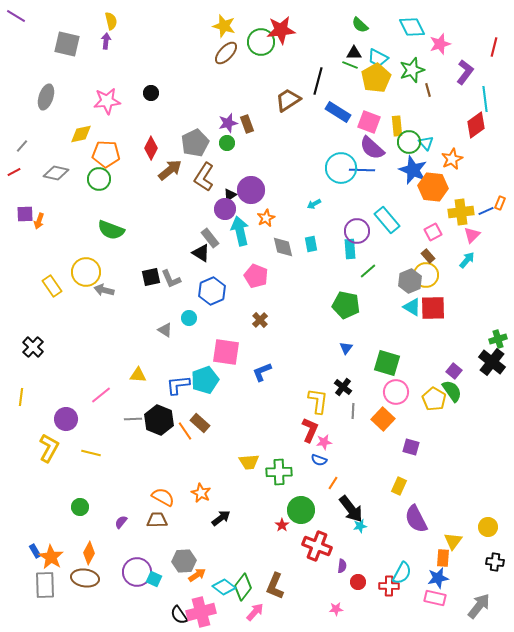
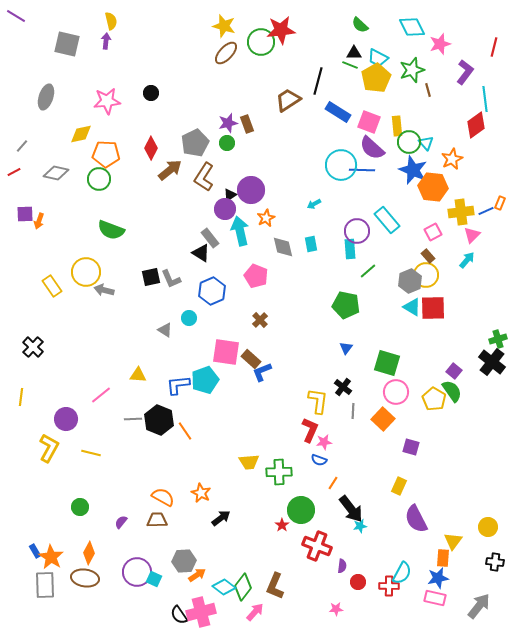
cyan circle at (341, 168): moved 3 px up
brown rectangle at (200, 423): moved 51 px right, 64 px up
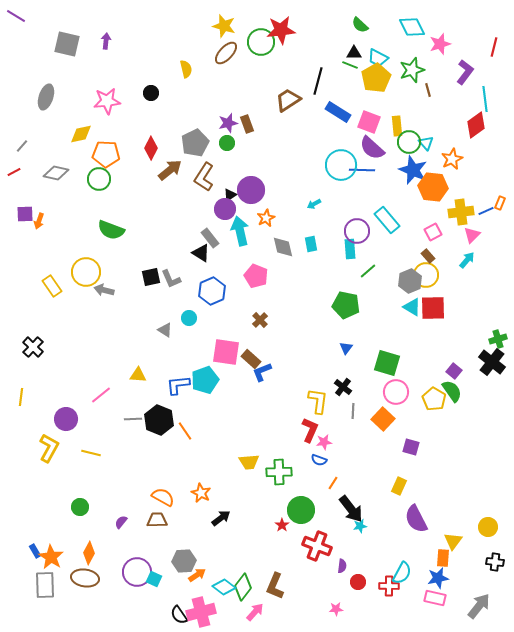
yellow semicircle at (111, 21): moved 75 px right, 48 px down
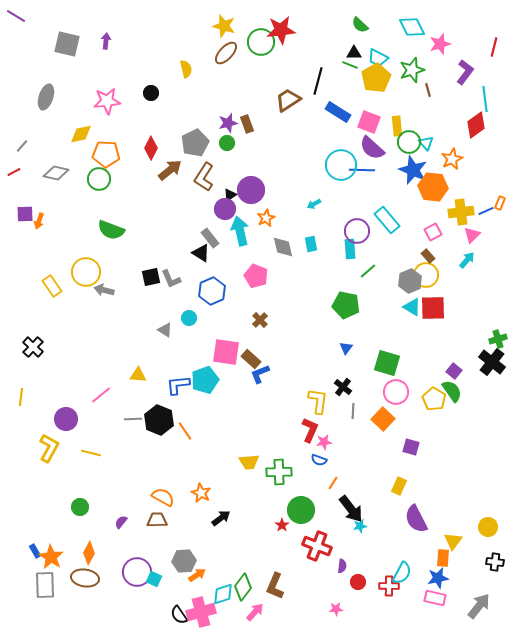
blue L-shape at (262, 372): moved 2 px left, 2 px down
cyan diamond at (224, 587): moved 1 px left, 7 px down; rotated 55 degrees counterclockwise
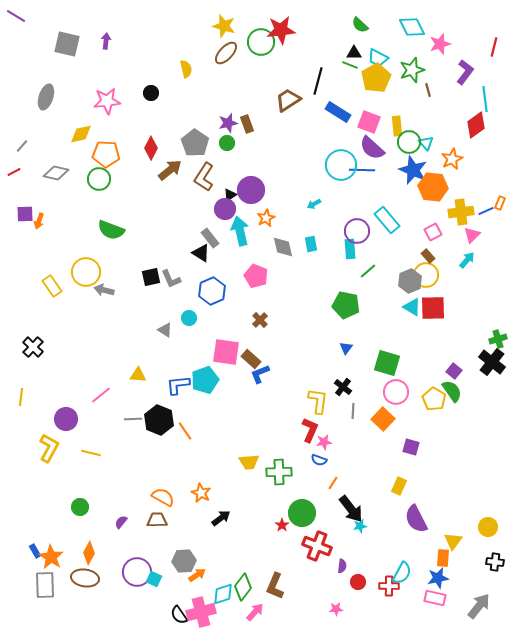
gray pentagon at (195, 143): rotated 12 degrees counterclockwise
green circle at (301, 510): moved 1 px right, 3 px down
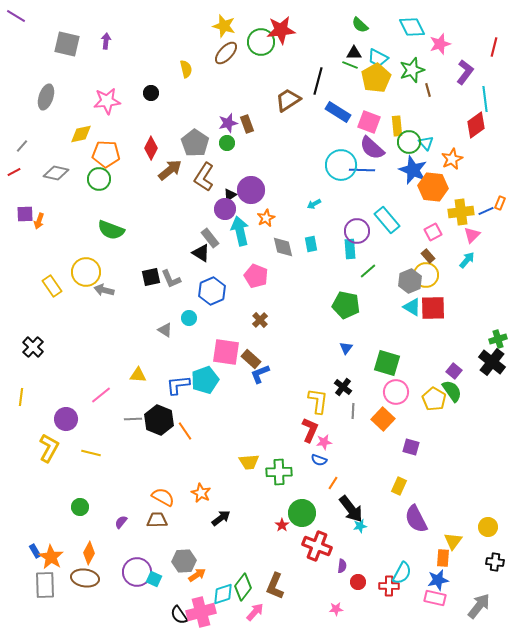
blue star at (438, 578): moved 2 px down
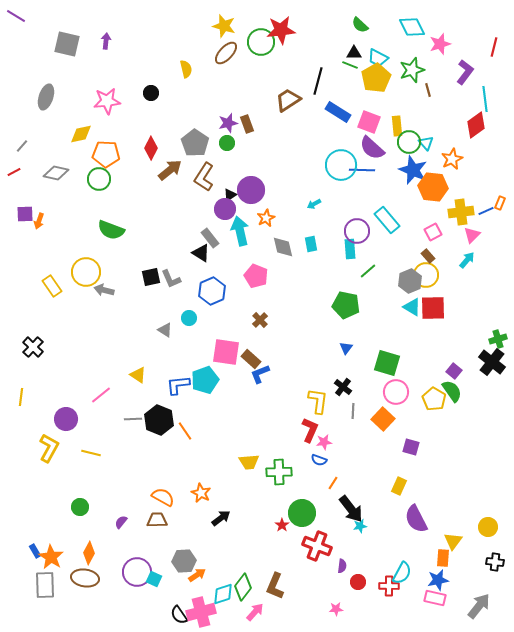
yellow triangle at (138, 375): rotated 30 degrees clockwise
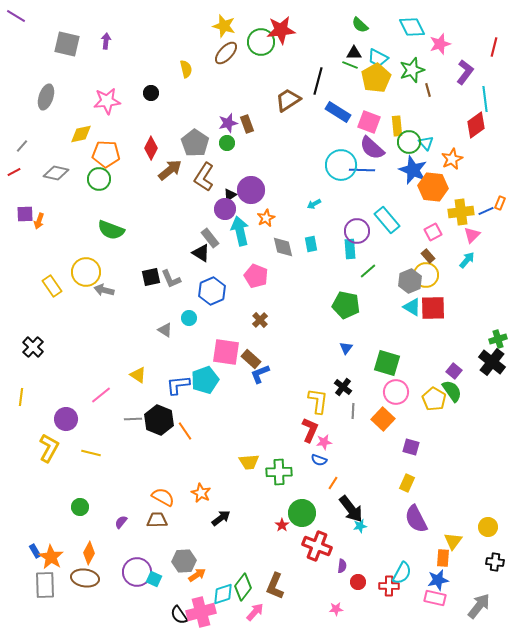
yellow rectangle at (399, 486): moved 8 px right, 3 px up
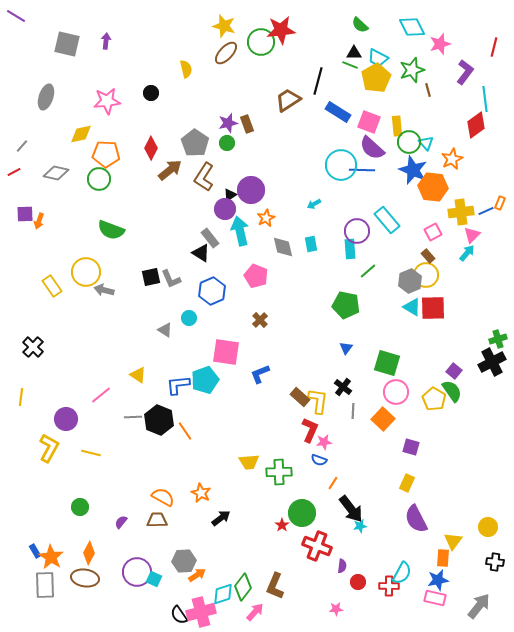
cyan arrow at (467, 260): moved 7 px up
brown rectangle at (251, 359): moved 49 px right, 38 px down
black cross at (492, 362): rotated 24 degrees clockwise
gray line at (133, 419): moved 2 px up
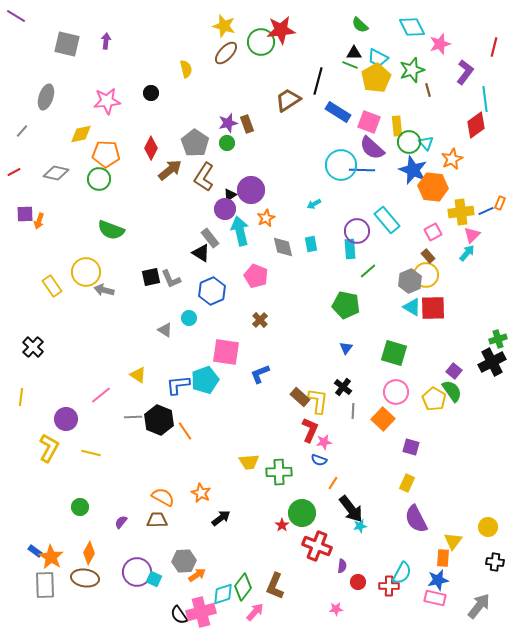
gray line at (22, 146): moved 15 px up
green square at (387, 363): moved 7 px right, 10 px up
blue rectangle at (35, 551): rotated 24 degrees counterclockwise
